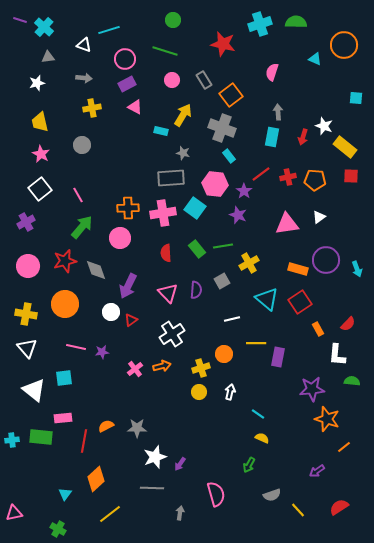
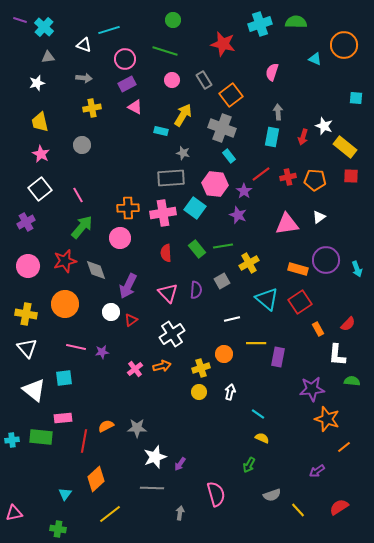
green cross at (58, 529): rotated 21 degrees counterclockwise
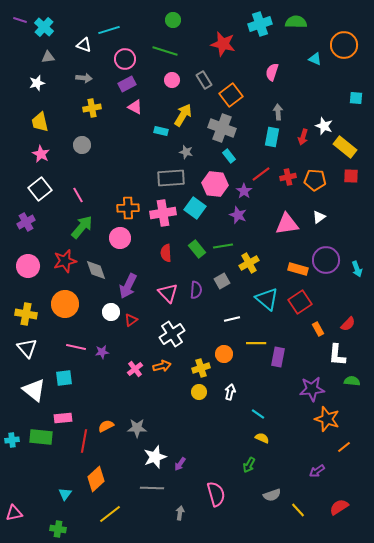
gray star at (183, 153): moved 3 px right, 1 px up
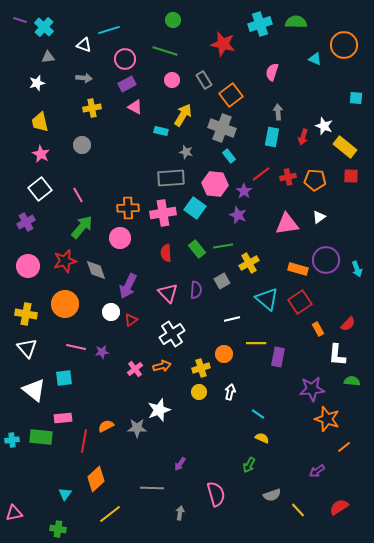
white star at (155, 457): moved 4 px right, 47 px up
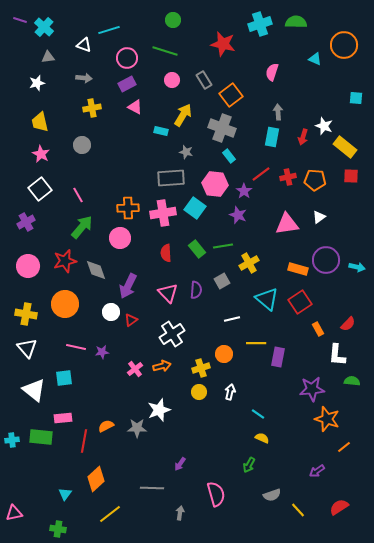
pink circle at (125, 59): moved 2 px right, 1 px up
cyan arrow at (357, 269): moved 2 px up; rotated 56 degrees counterclockwise
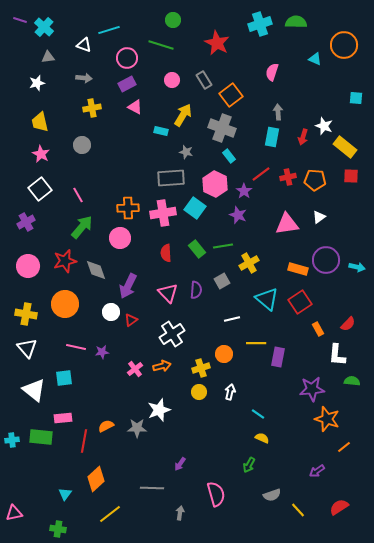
red star at (223, 44): moved 6 px left, 1 px up; rotated 15 degrees clockwise
green line at (165, 51): moved 4 px left, 6 px up
pink hexagon at (215, 184): rotated 20 degrees clockwise
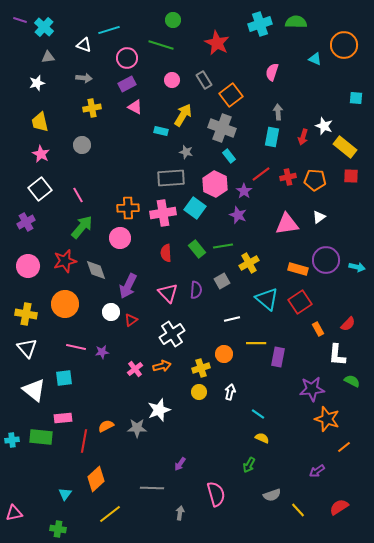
green semicircle at (352, 381): rotated 21 degrees clockwise
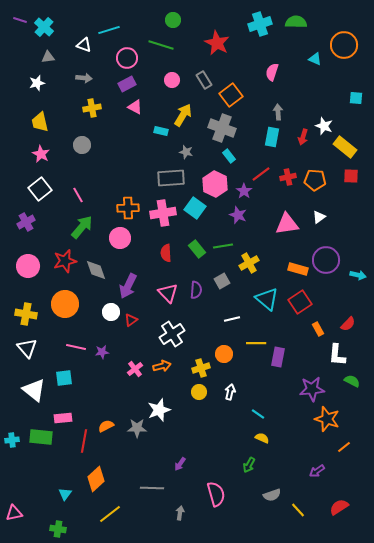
cyan arrow at (357, 267): moved 1 px right, 8 px down
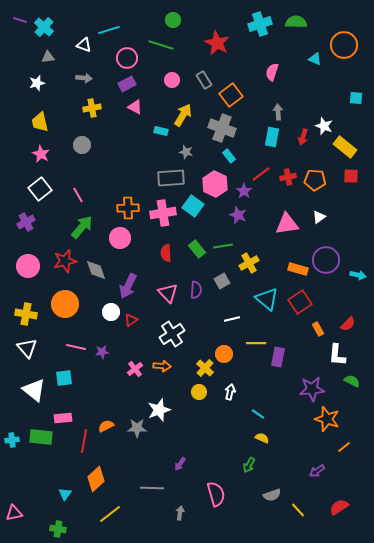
cyan square at (195, 208): moved 2 px left, 2 px up
orange arrow at (162, 366): rotated 18 degrees clockwise
yellow cross at (201, 368): moved 4 px right; rotated 30 degrees counterclockwise
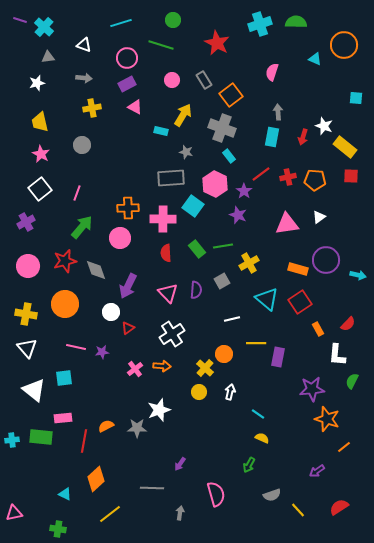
cyan line at (109, 30): moved 12 px right, 7 px up
pink line at (78, 195): moved 1 px left, 2 px up; rotated 49 degrees clockwise
pink cross at (163, 213): moved 6 px down; rotated 10 degrees clockwise
red triangle at (131, 320): moved 3 px left, 8 px down
green semicircle at (352, 381): rotated 91 degrees counterclockwise
cyan triangle at (65, 494): rotated 40 degrees counterclockwise
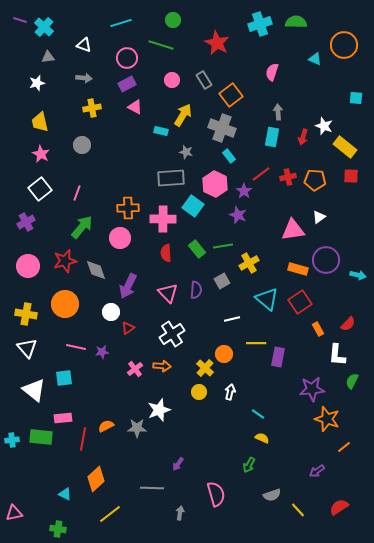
pink triangle at (287, 224): moved 6 px right, 6 px down
red line at (84, 441): moved 1 px left, 2 px up
purple arrow at (180, 464): moved 2 px left
